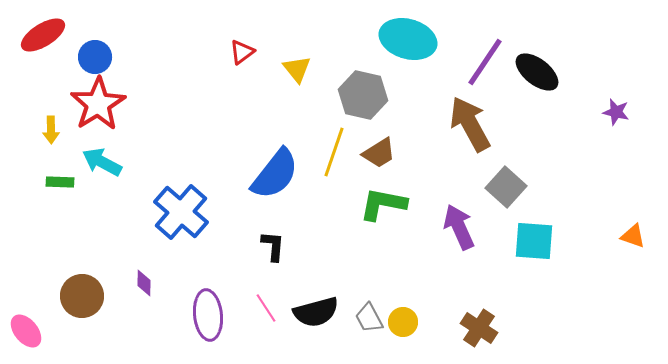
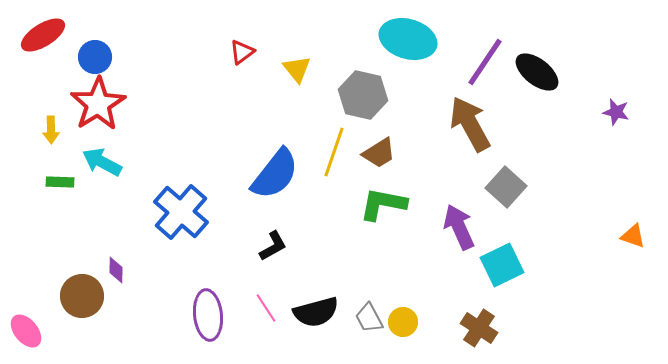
cyan square: moved 32 px left, 24 px down; rotated 30 degrees counterclockwise
black L-shape: rotated 56 degrees clockwise
purple diamond: moved 28 px left, 13 px up
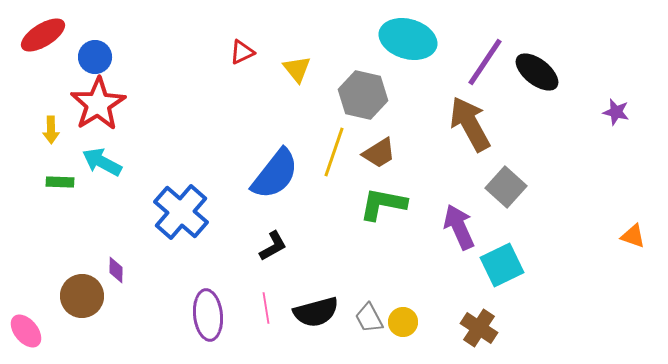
red triangle: rotated 12 degrees clockwise
pink line: rotated 24 degrees clockwise
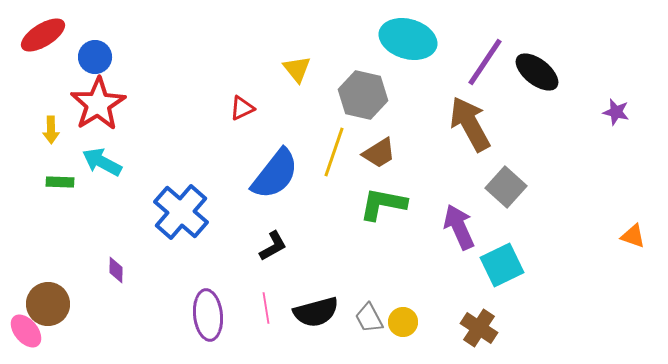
red triangle: moved 56 px down
brown circle: moved 34 px left, 8 px down
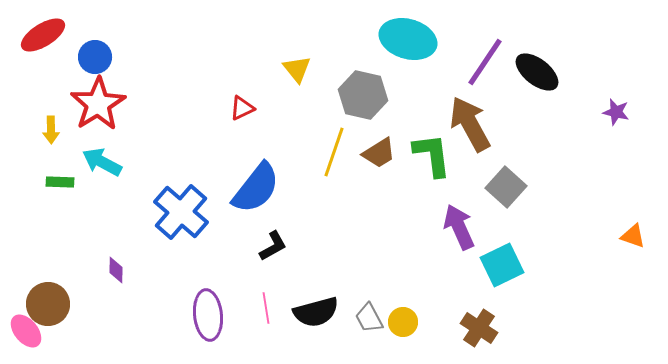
blue semicircle: moved 19 px left, 14 px down
green L-shape: moved 49 px right, 49 px up; rotated 72 degrees clockwise
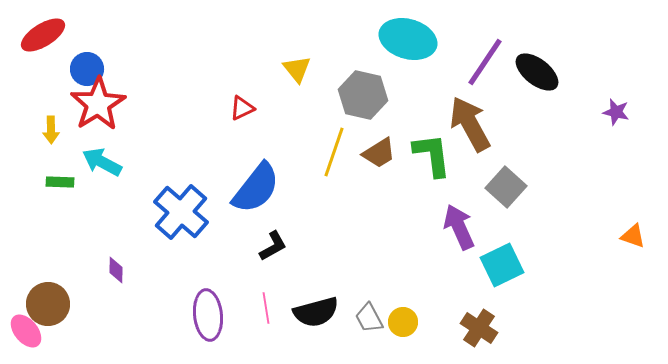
blue circle: moved 8 px left, 12 px down
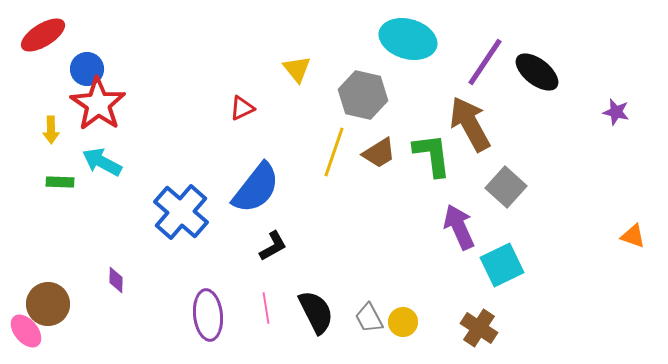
red star: rotated 6 degrees counterclockwise
purple diamond: moved 10 px down
black semicircle: rotated 102 degrees counterclockwise
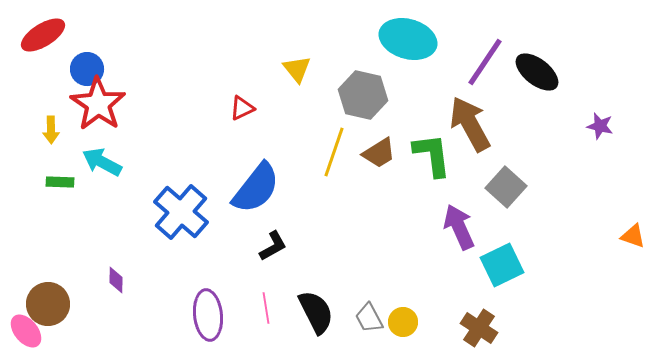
purple star: moved 16 px left, 14 px down
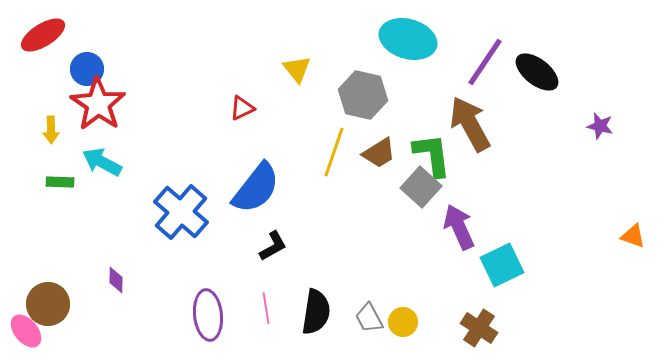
gray square: moved 85 px left
black semicircle: rotated 36 degrees clockwise
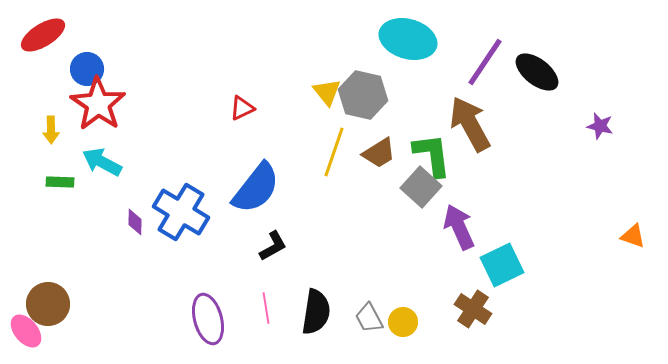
yellow triangle: moved 30 px right, 23 px down
blue cross: rotated 10 degrees counterclockwise
purple diamond: moved 19 px right, 58 px up
purple ellipse: moved 4 px down; rotated 9 degrees counterclockwise
brown cross: moved 6 px left, 19 px up
